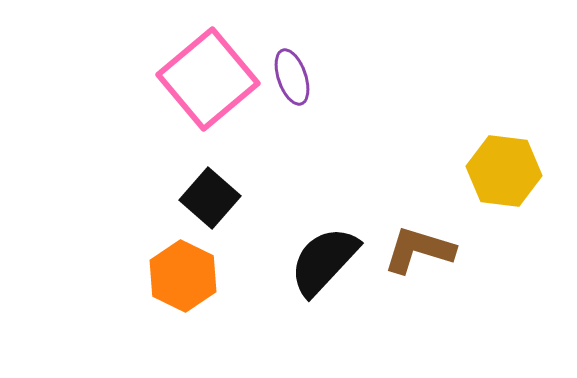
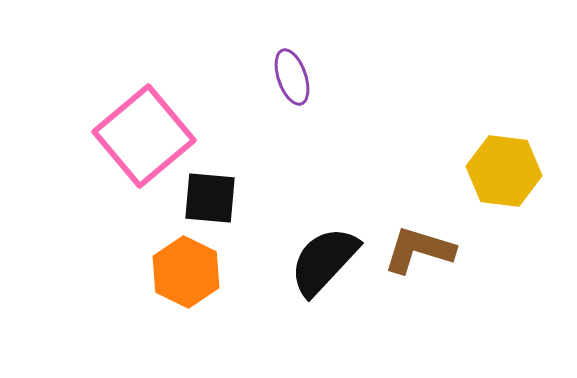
pink square: moved 64 px left, 57 px down
black square: rotated 36 degrees counterclockwise
orange hexagon: moved 3 px right, 4 px up
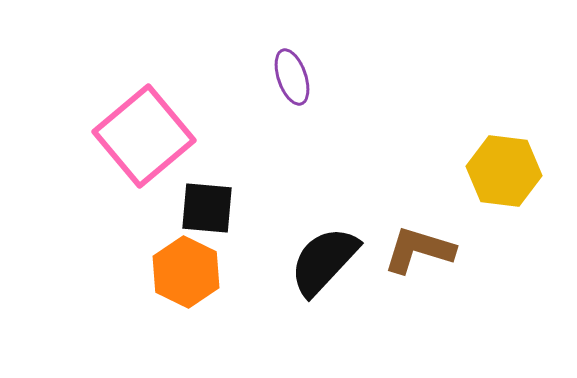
black square: moved 3 px left, 10 px down
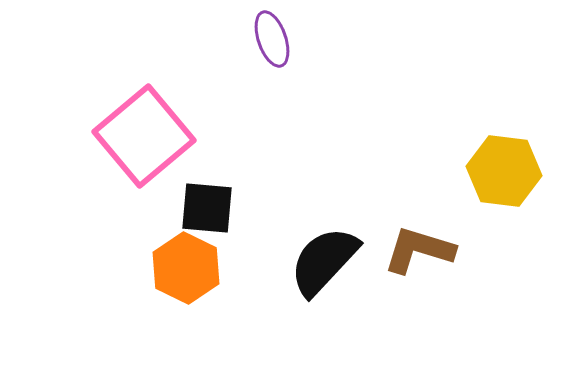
purple ellipse: moved 20 px left, 38 px up
orange hexagon: moved 4 px up
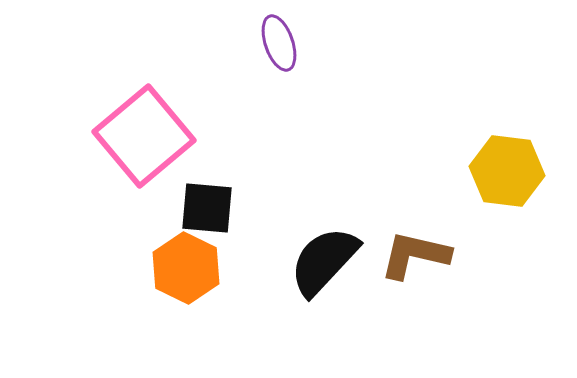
purple ellipse: moved 7 px right, 4 px down
yellow hexagon: moved 3 px right
brown L-shape: moved 4 px left, 5 px down; rotated 4 degrees counterclockwise
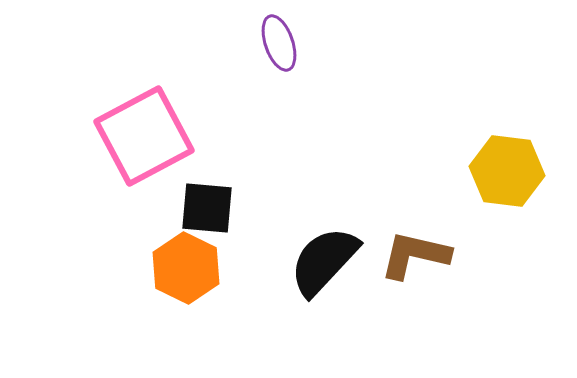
pink square: rotated 12 degrees clockwise
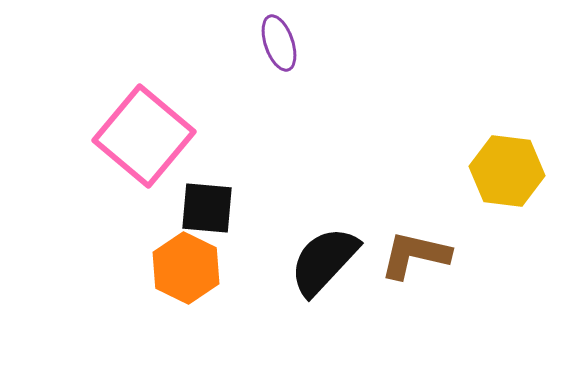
pink square: rotated 22 degrees counterclockwise
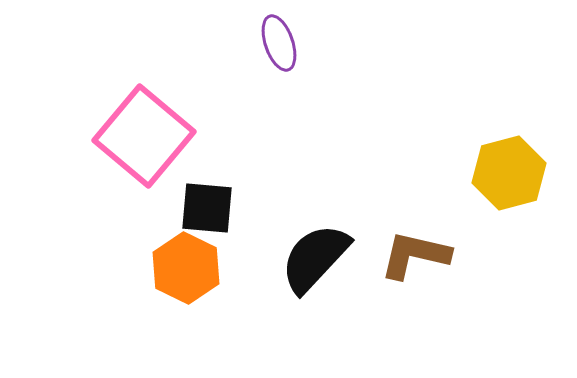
yellow hexagon: moved 2 px right, 2 px down; rotated 22 degrees counterclockwise
black semicircle: moved 9 px left, 3 px up
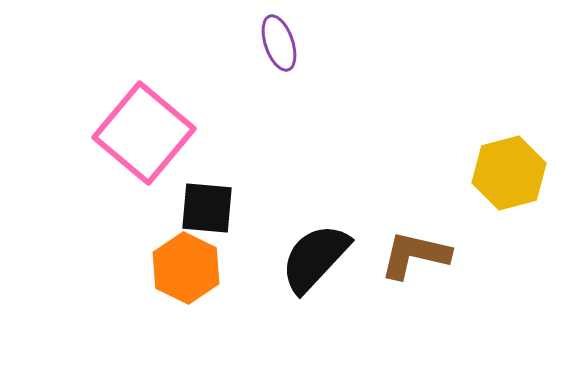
pink square: moved 3 px up
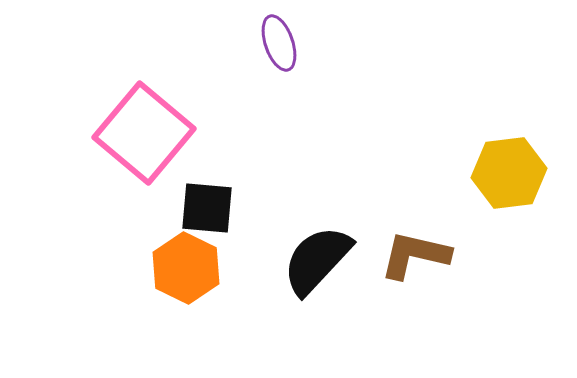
yellow hexagon: rotated 8 degrees clockwise
black semicircle: moved 2 px right, 2 px down
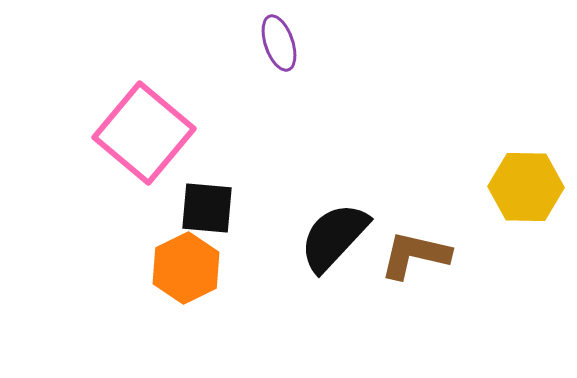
yellow hexagon: moved 17 px right, 14 px down; rotated 8 degrees clockwise
black semicircle: moved 17 px right, 23 px up
orange hexagon: rotated 8 degrees clockwise
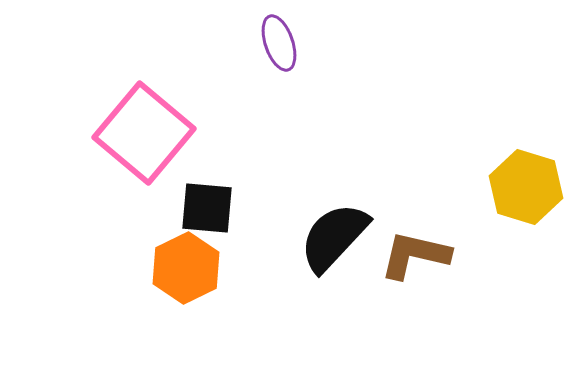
yellow hexagon: rotated 16 degrees clockwise
